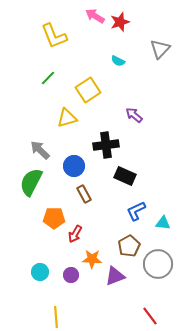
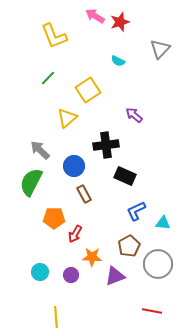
yellow triangle: rotated 25 degrees counterclockwise
orange star: moved 2 px up
red line: moved 2 px right, 5 px up; rotated 42 degrees counterclockwise
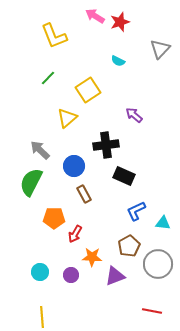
black rectangle: moved 1 px left
yellow line: moved 14 px left
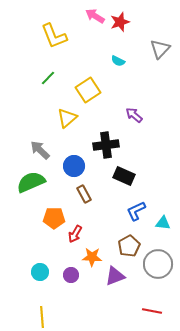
green semicircle: rotated 40 degrees clockwise
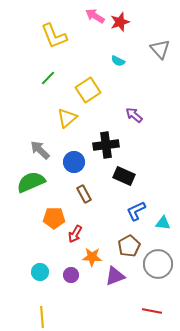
gray triangle: rotated 25 degrees counterclockwise
blue circle: moved 4 px up
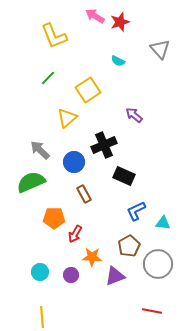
black cross: moved 2 px left; rotated 15 degrees counterclockwise
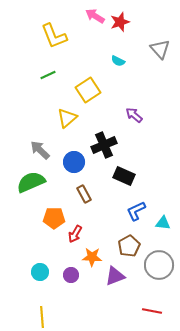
green line: moved 3 px up; rotated 21 degrees clockwise
gray circle: moved 1 px right, 1 px down
